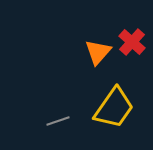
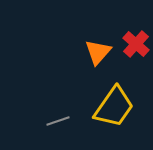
red cross: moved 4 px right, 2 px down
yellow trapezoid: moved 1 px up
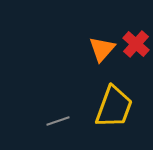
orange triangle: moved 4 px right, 3 px up
yellow trapezoid: rotated 15 degrees counterclockwise
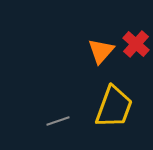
orange triangle: moved 1 px left, 2 px down
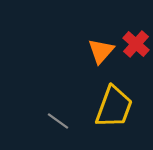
gray line: rotated 55 degrees clockwise
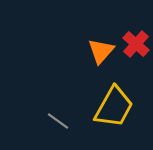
yellow trapezoid: rotated 9 degrees clockwise
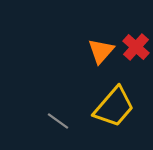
red cross: moved 3 px down
yellow trapezoid: rotated 12 degrees clockwise
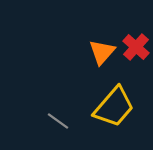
orange triangle: moved 1 px right, 1 px down
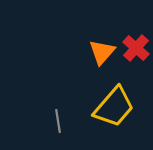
red cross: moved 1 px down
gray line: rotated 45 degrees clockwise
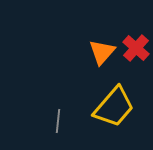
gray line: rotated 15 degrees clockwise
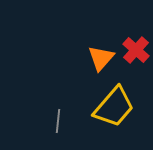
red cross: moved 2 px down
orange triangle: moved 1 px left, 6 px down
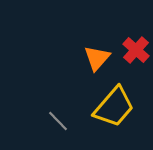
orange triangle: moved 4 px left
gray line: rotated 50 degrees counterclockwise
